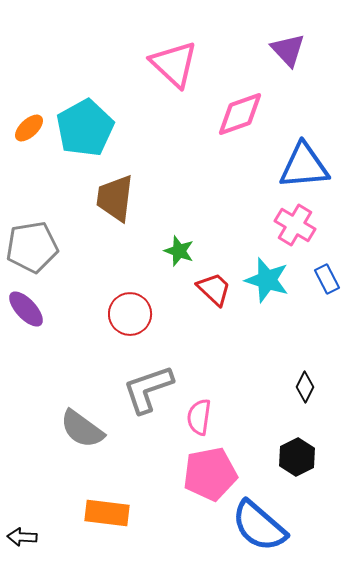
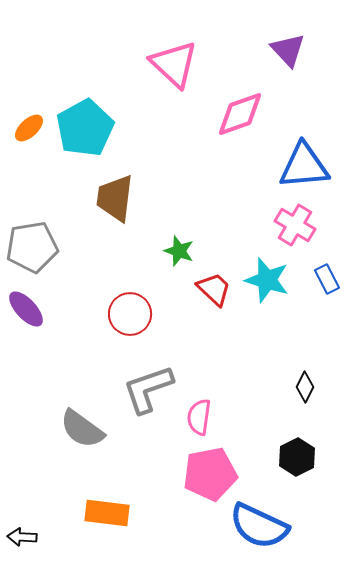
blue semicircle: rotated 16 degrees counterclockwise
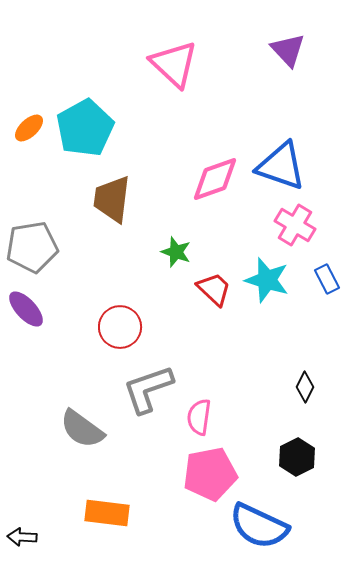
pink diamond: moved 25 px left, 65 px down
blue triangle: moved 23 px left; rotated 24 degrees clockwise
brown trapezoid: moved 3 px left, 1 px down
green star: moved 3 px left, 1 px down
red circle: moved 10 px left, 13 px down
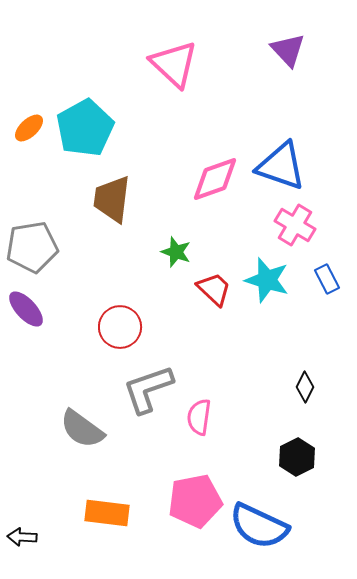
pink pentagon: moved 15 px left, 27 px down
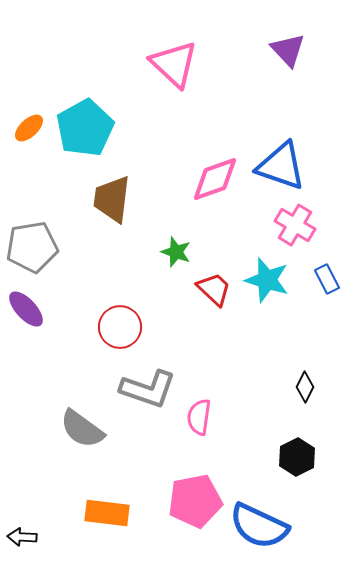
gray L-shape: rotated 142 degrees counterclockwise
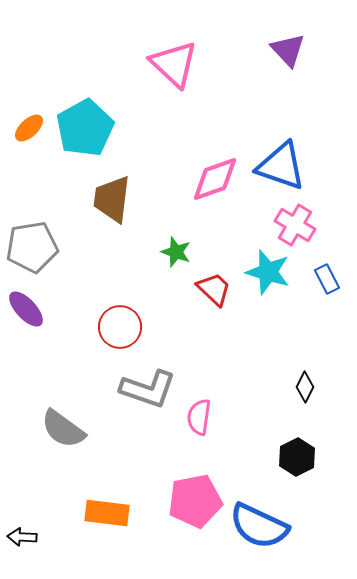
cyan star: moved 1 px right, 8 px up
gray semicircle: moved 19 px left
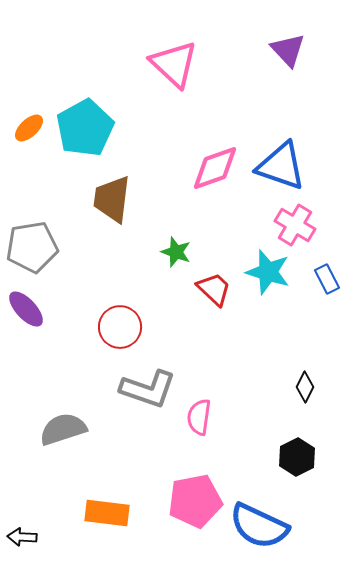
pink diamond: moved 11 px up
gray semicircle: rotated 126 degrees clockwise
